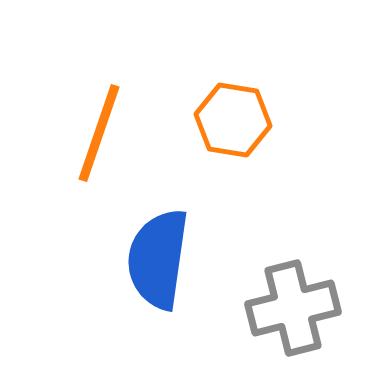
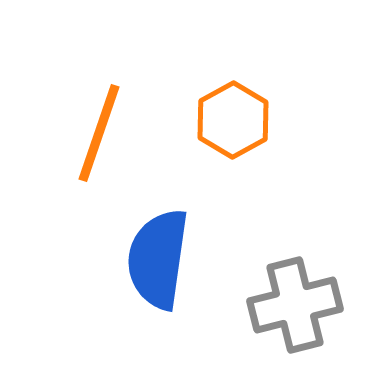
orange hexagon: rotated 22 degrees clockwise
gray cross: moved 2 px right, 3 px up
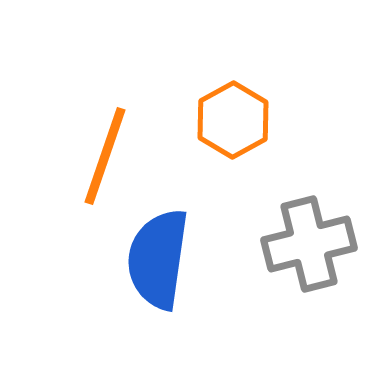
orange line: moved 6 px right, 23 px down
gray cross: moved 14 px right, 61 px up
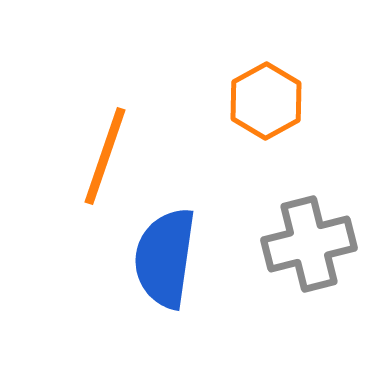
orange hexagon: moved 33 px right, 19 px up
blue semicircle: moved 7 px right, 1 px up
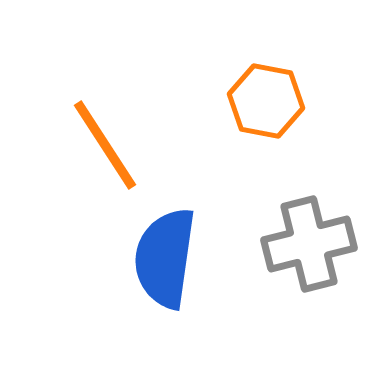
orange hexagon: rotated 20 degrees counterclockwise
orange line: moved 11 px up; rotated 52 degrees counterclockwise
